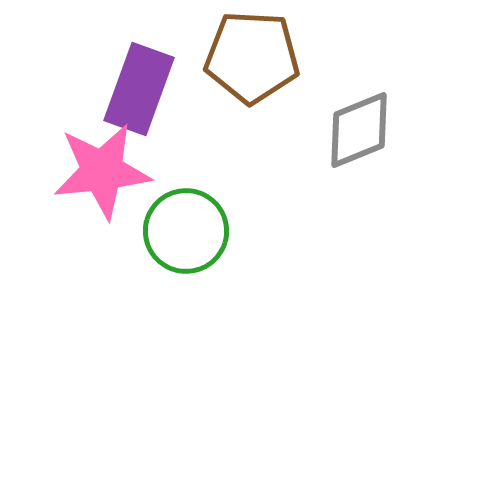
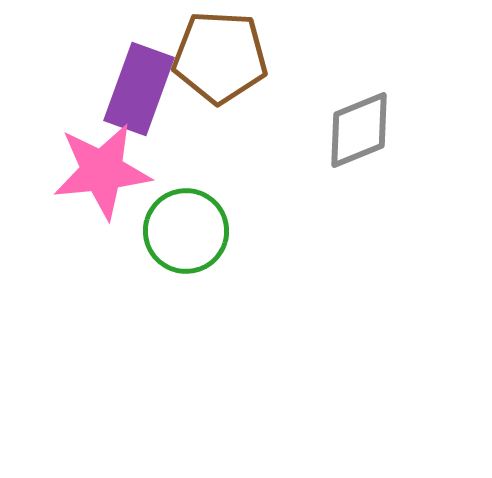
brown pentagon: moved 32 px left
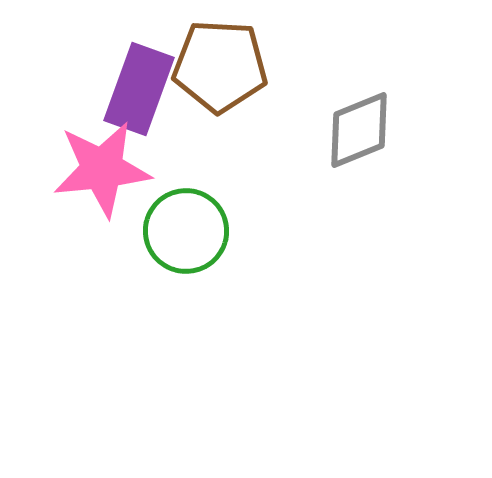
brown pentagon: moved 9 px down
pink star: moved 2 px up
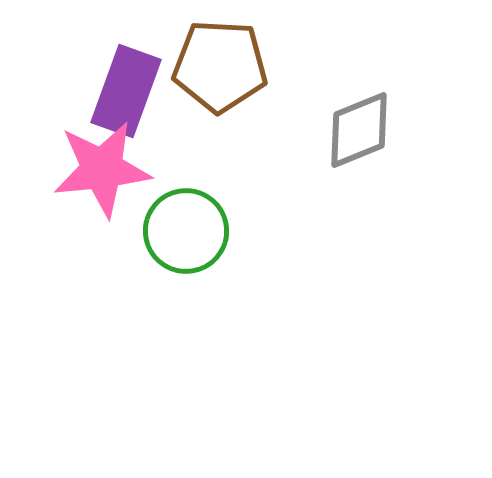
purple rectangle: moved 13 px left, 2 px down
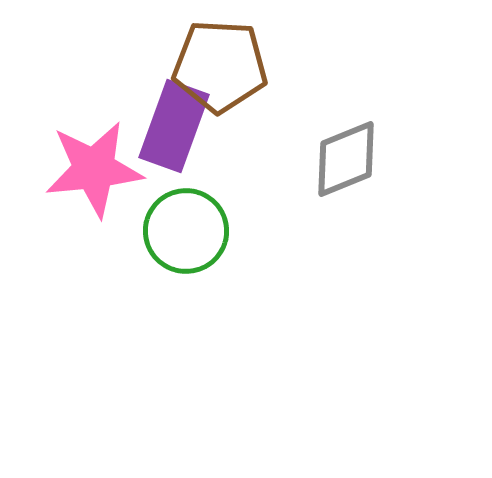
purple rectangle: moved 48 px right, 35 px down
gray diamond: moved 13 px left, 29 px down
pink star: moved 8 px left
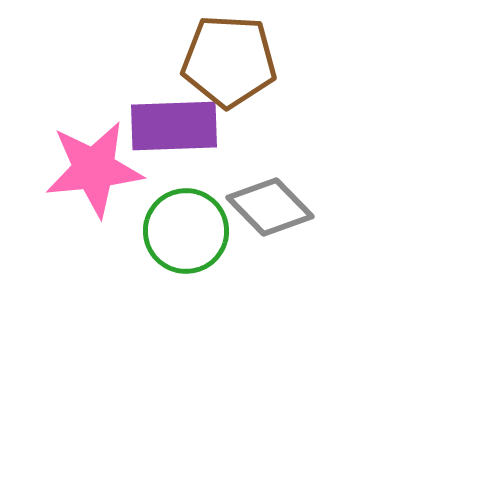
brown pentagon: moved 9 px right, 5 px up
purple rectangle: rotated 68 degrees clockwise
gray diamond: moved 76 px left, 48 px down; rotated 68 degrees clockwise
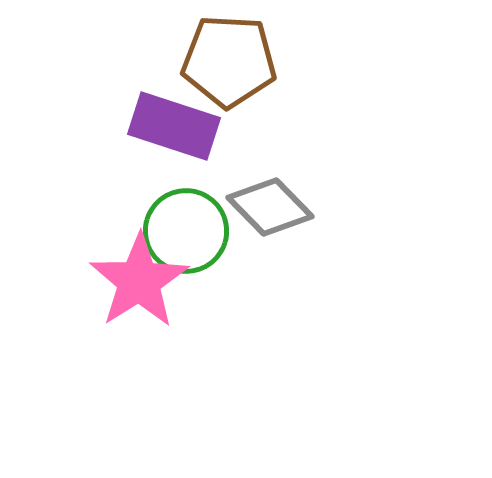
purple rectangle: rotated 20 degrees clockwise
pink star: moved 45 px right, 112 px down; rotated 26 degrees counterclockwise
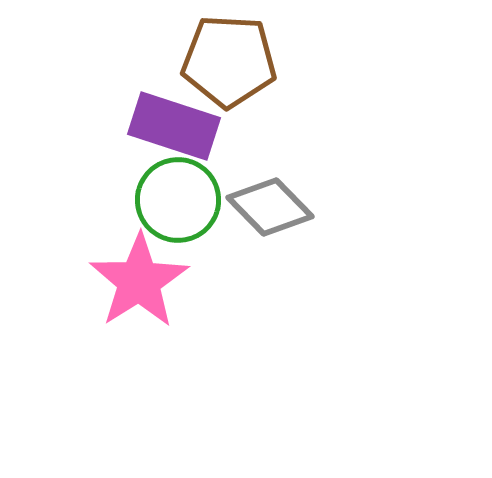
green circle: moved 8 px left, 31 px up
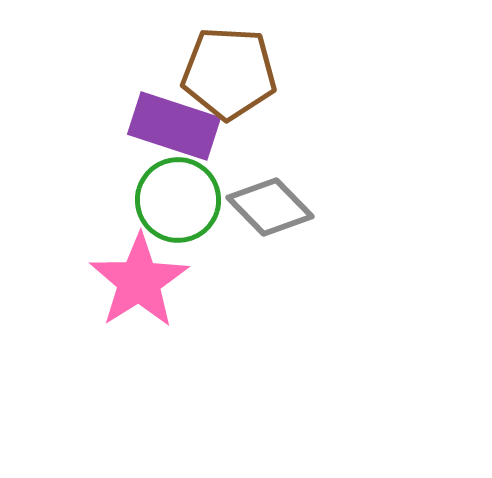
brown pentagon: moved 12 px down
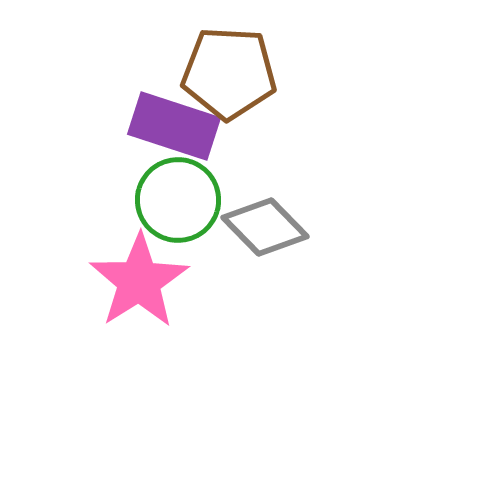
gray diamond: moved 5 px left, 20 px down
